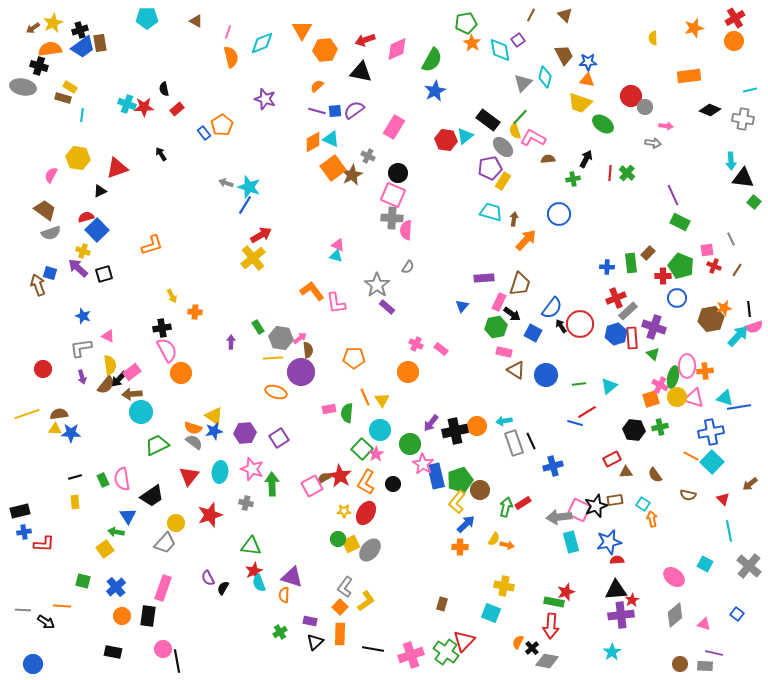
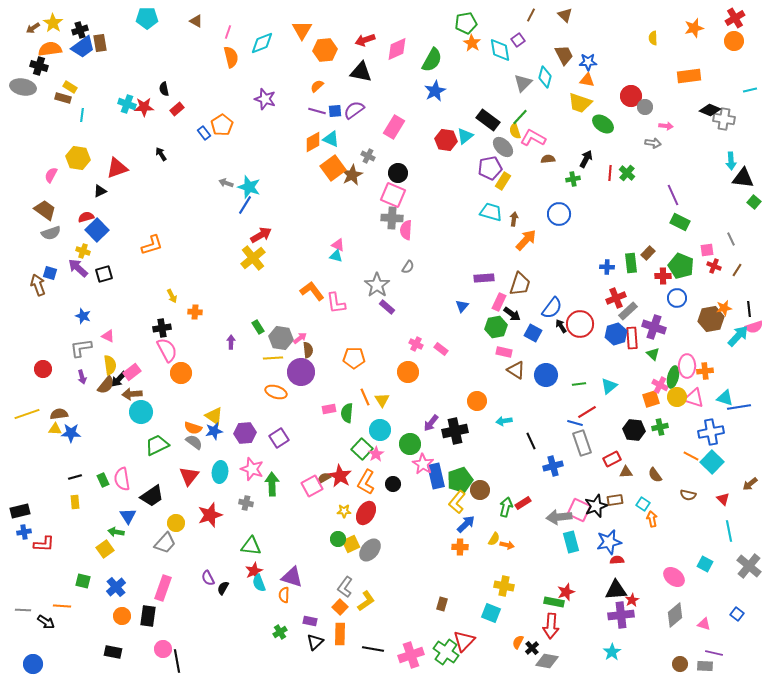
yellow star at (53, 23): rotated 12 degrees counterclockwise
gray cross at (743, 119): moved 19 px left
orange circle at (477, 426): moved 25 px up
gray rectangle at (514, 443): moved 68 px right
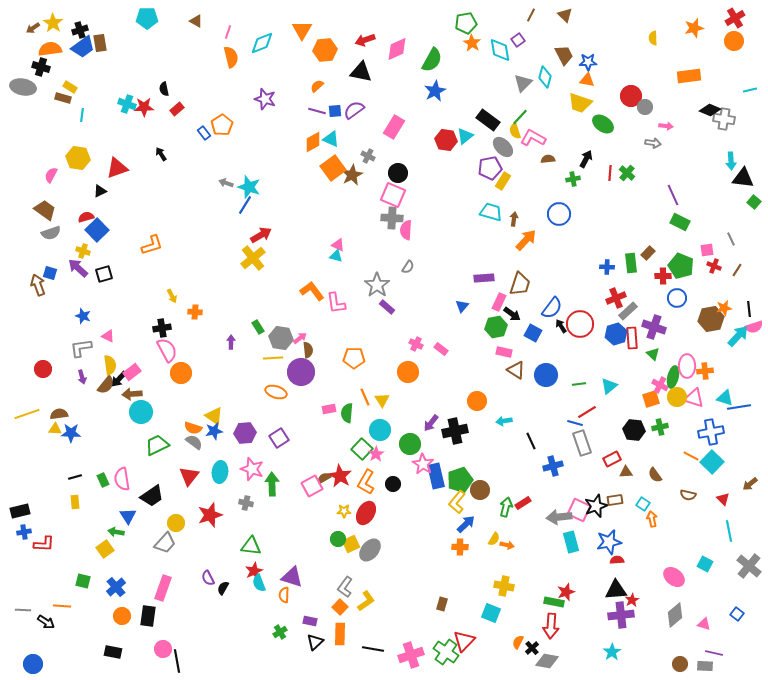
black cross at (39, 66): moved 2 px right, 1 px down
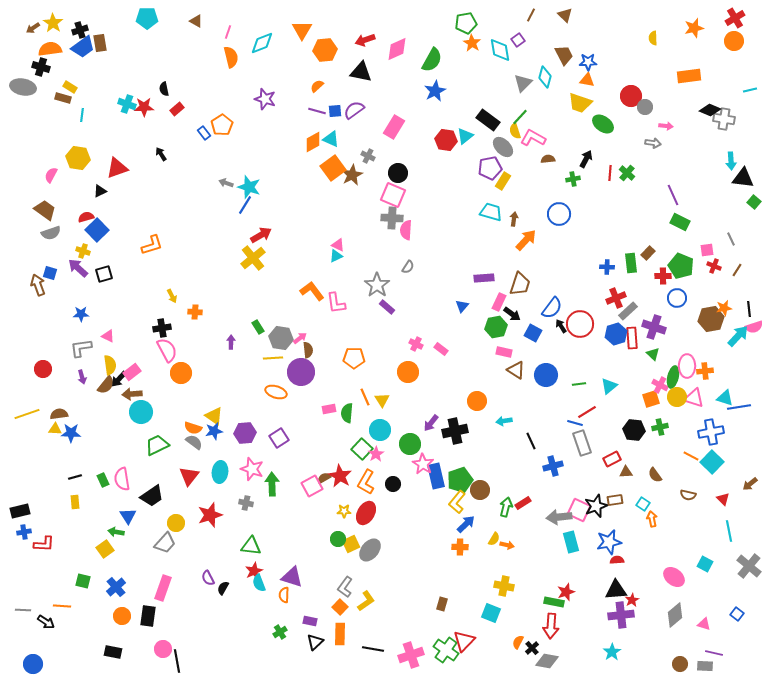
cyan triangle at (336, 256): rotated 40 degrees counterclockwise
blue star at (83, 316): moved 2 px left, 2 px up; rotated 21 degrees counterclockwise
green cross at (446, 652): moved 2 px up
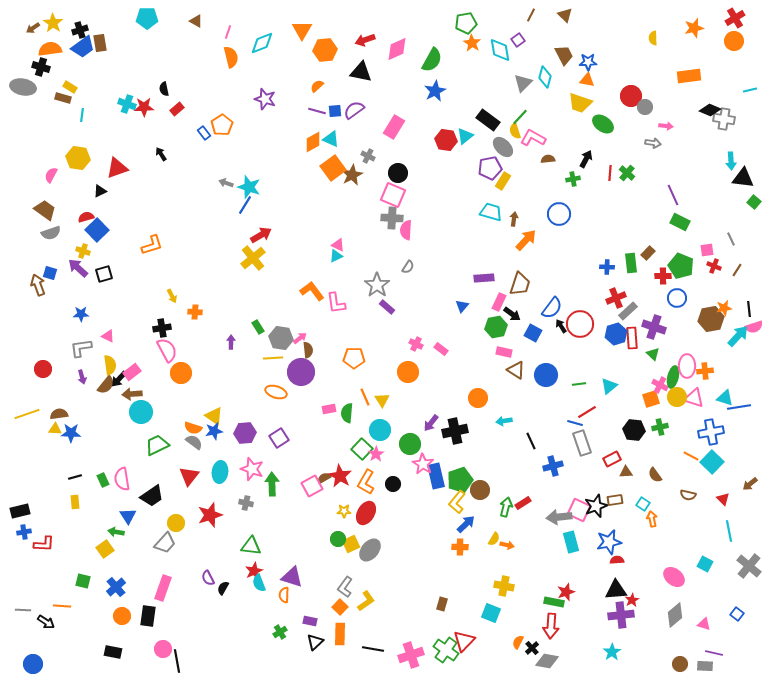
orange circle at (477, 401): moved 1 px right, 3 px up
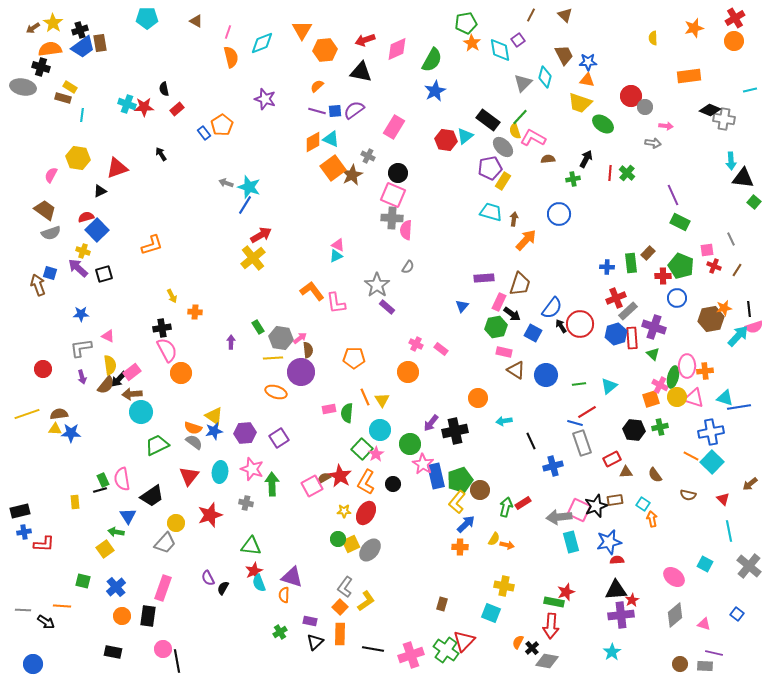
black line at (75, 477): moved 25 px right, 13 px down
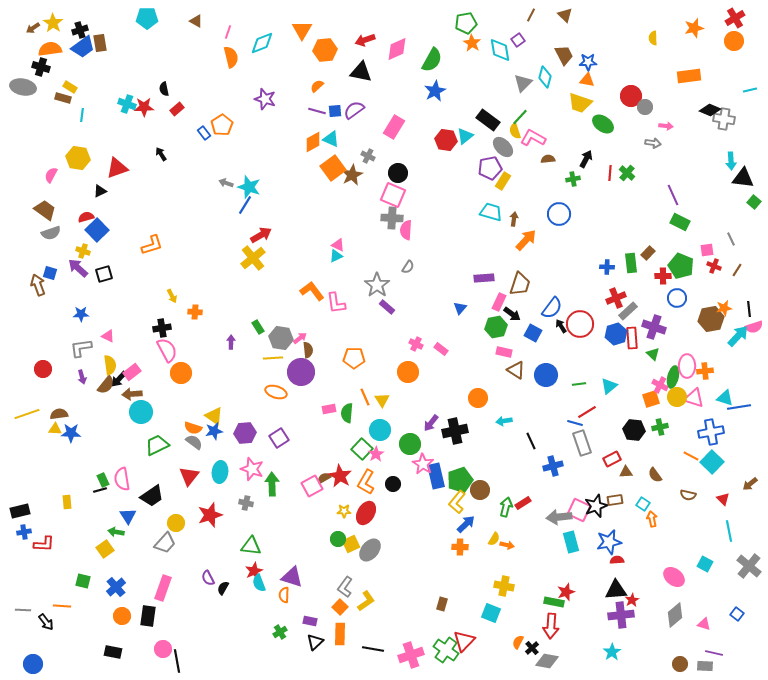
blue triangle at (462, 306): moved 2 px left, 2 px down
yellow rectangle at (75, 502): moved 8 px left
black arrow at (46, 622): rotated 18 degrees clockwise
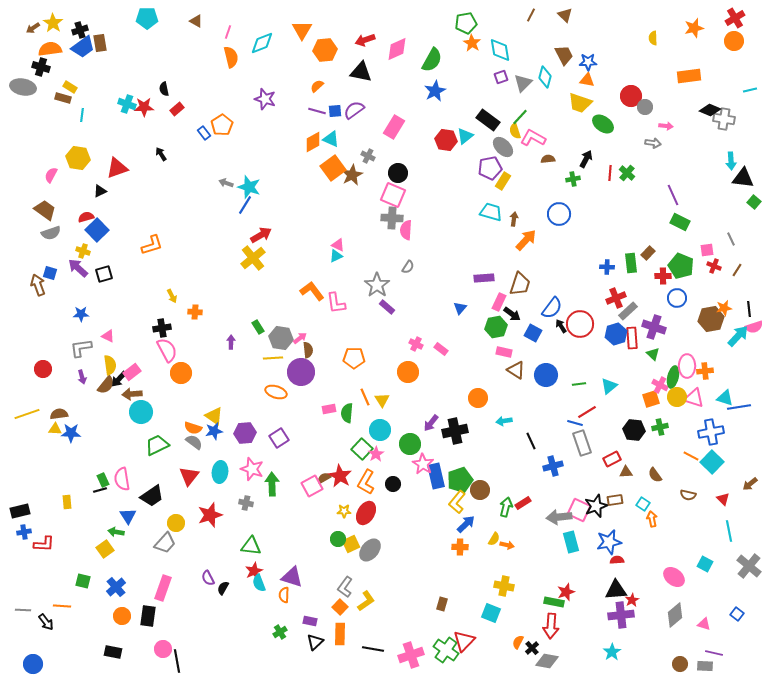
purple square at (518, 40): moved 17 px left, 37 px down; rotated 16 degrees clockwise
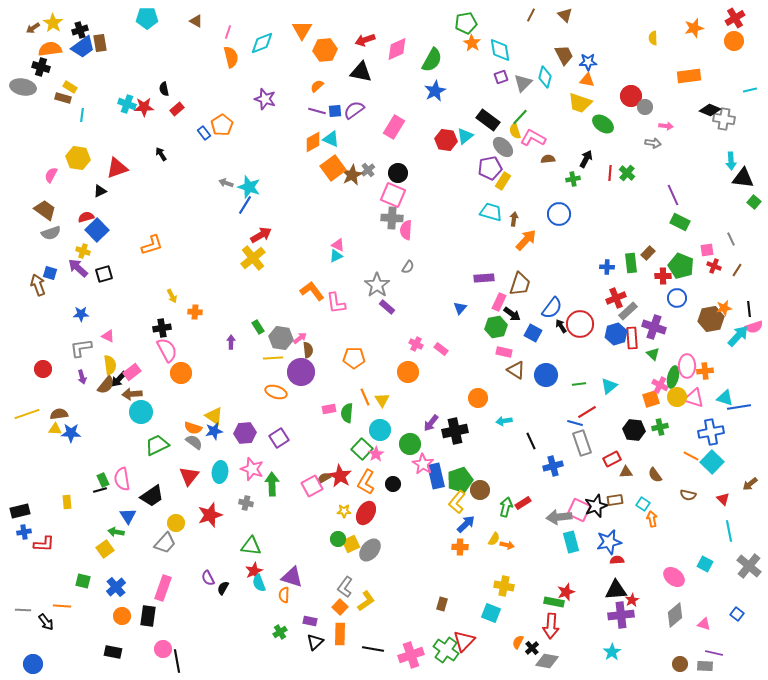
gray cross at (368, 156): moved 14 px down; rotated 24 degrees clockwise
